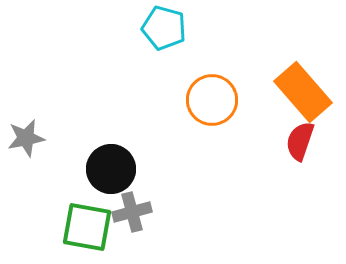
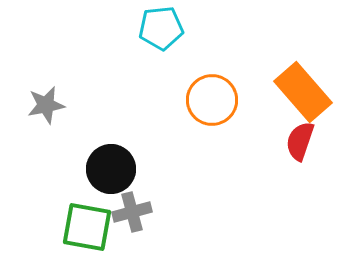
cyan pentagon: moved 3 px left; rotated 21 degrees counterclockwise
gray star: moved 20 px right, 33 px up
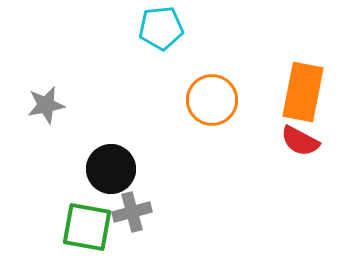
orange rectangle: rotated 52 degrees clockwise
red semicircle: rotated 81 degrees counterclockwise
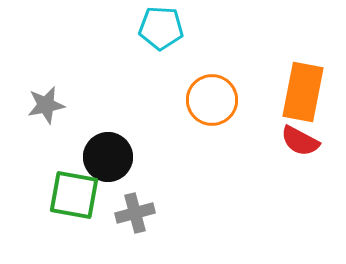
cyan pentagon: rotated 9 degrees clockwise
black circle: moved 3 px left, 12 px up
gray cross: moved 3 px right, 1 px down
green square: moved 13 px left, 32 px up
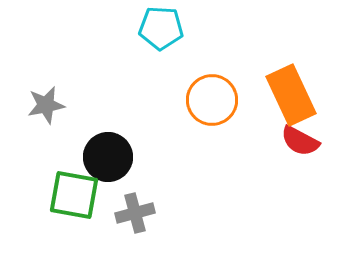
orange rectangle: moved 12 px left, 3 px down; rotated 36 degrees counterclockwise
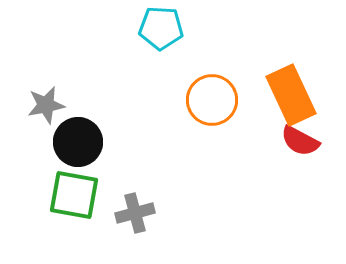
black circle: moved 30 px left, 15 px up
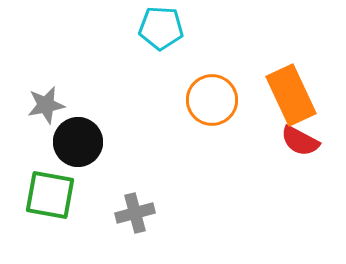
green square: moved 24 px left
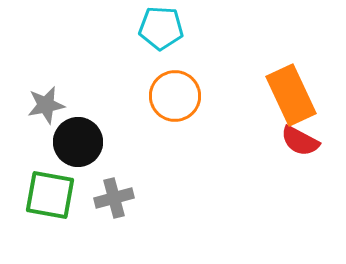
orange circle: moved 37 px left, 4 px up
gray cross: moved 21 px left, 15 px up
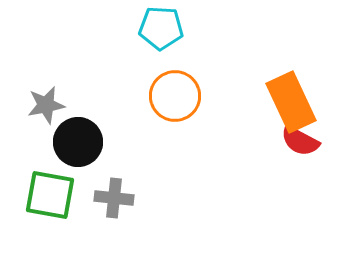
orange rectangle: moved 7 px down
gray cross: rotated 21 degrees clockwise
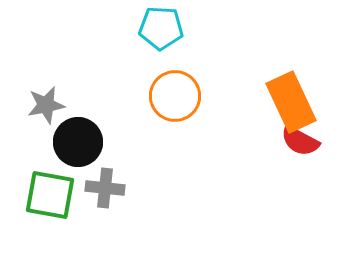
gray cross: moved 9 px left, 10 px up
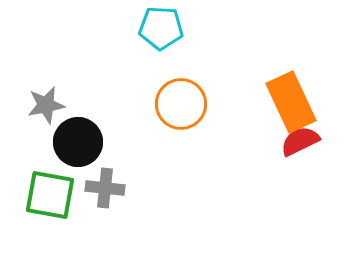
orange circle: moved 6 px right, 8 px down
red semicircle: rotated 126 degrees clockwise
